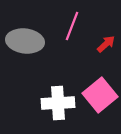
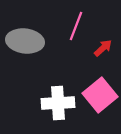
pink line: moved 4 px right
red arrow: moved 3 px left, 4 px down
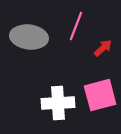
gray ellipse: moved 4 px right, 4 px up
pink square: rotated 24 degrees clockwise
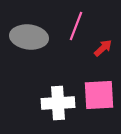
pink square: moved 1 px left; rotated 12 degrees clockwise
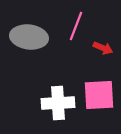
red arrow: rotated 66 degrees clockwise
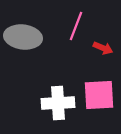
gray ellipse: moved 6 px left
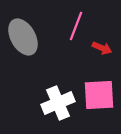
gray ellipse: rotated 54 degrees clockwise
red arrow: moved 1 px left
white cross: rotated 20 degrees counterclockwise
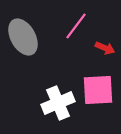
pink line: rotated 16 degrees clockwise
red arrow: moved 3 px right
pink square: moved 1 px left, 5 px up
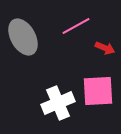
pink line: rotated 24 degrees clockwise
pink square: moved 1 px down
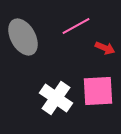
white cross: moved 2 px left, 5 px up; rotated 32 degrees counterclockwise
